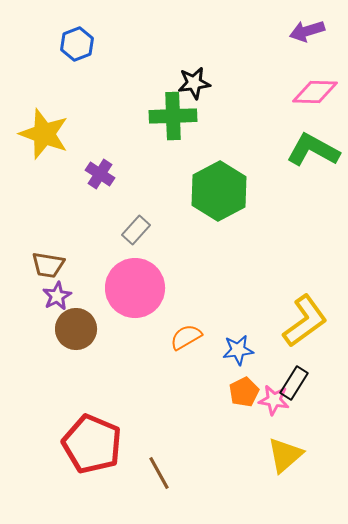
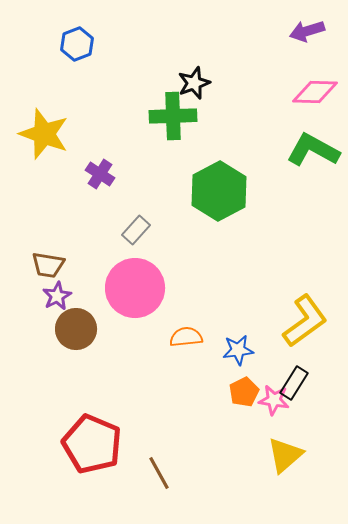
black star: rotated 12 degrees counterclockwise
orange semicircle: rotated 24 degrees clockwise
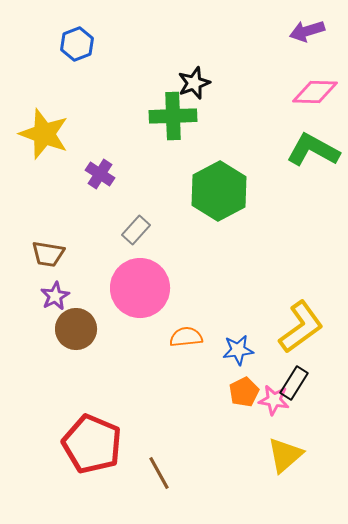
brown trapezoid: moved 11 px up
pink circle: moved 5 px right
purple star: moved 2 px left
yellow L-shape: moved 4 px left, 6 px down
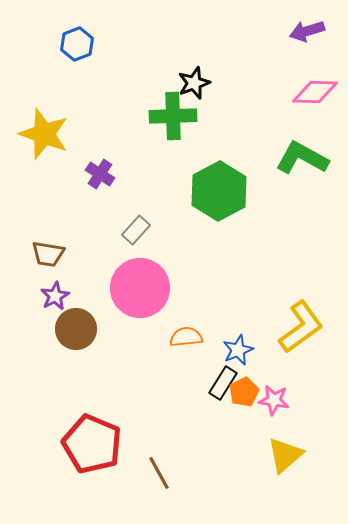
green L-shape: moved 11 px left, 8 px down
blue star: rotated 16 degrees counterclockwise
black rectangle: moved 71 px left
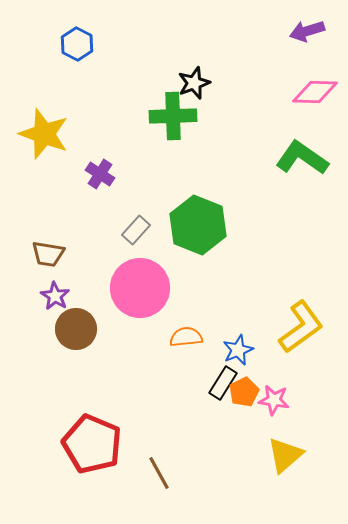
blue hexagon: rotated 12 degrees counterclockwise
green L-shape: rotated 6 degrees clockwise
green hexagon: moved 21 px left, 34 px down; rotated 10 degrees counterclockwise
purple star: rotated 12 degrees counterclockwise
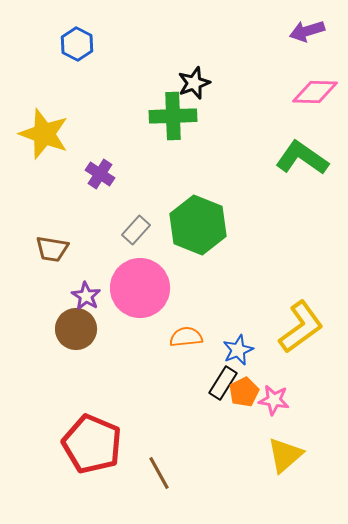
brown trapezoid: moved 4 px right, 5 px up
purple star: moved 31 px right
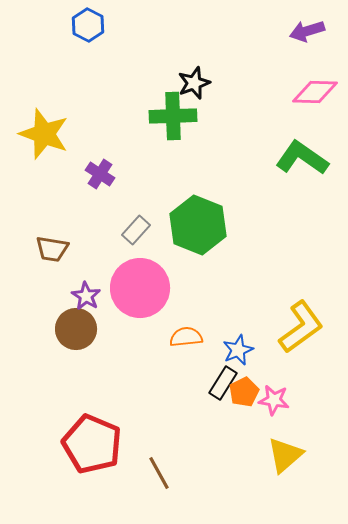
blue hexagon: moved 11 px right, 19 px up
